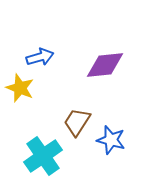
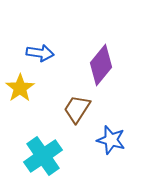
blue arrow: moved 4 px up; rotated 24 degrees clockwise
purple diamond: moved 4 px left; rotated 45 degrees counterclockwise
yellow star: rotated 16 degrees clockwise
brown trapezoid: moved 13 px up
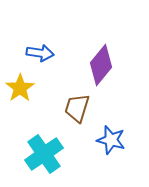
brown trapezoid: moved 1 px up; rotated 16 degrees counterclockwise
cyan cross: moved 1 px right, 2 px up
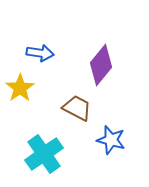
brown trapezoid: rotated 100 degrees clockwise
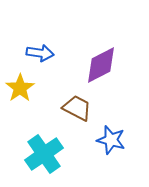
purple diamond: rotated 24 degrees clockwise
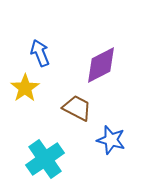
blue arrow: rotated 120 degrees counterclockwise
yellow star: moved 5 px right
cyan cross: moved 1 px right, 5 px down
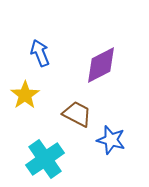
yellow star: moved 7 px down
brown trapezoid: moved 6 px down
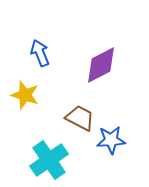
yellow star: rotated 20 degrees counterclockwise
brown trapezoid: moved 3 px right, 4 px down
blue star: rotated 20 degrees counterclockwise
cyan cross: moved 4 px right, 1 px down
